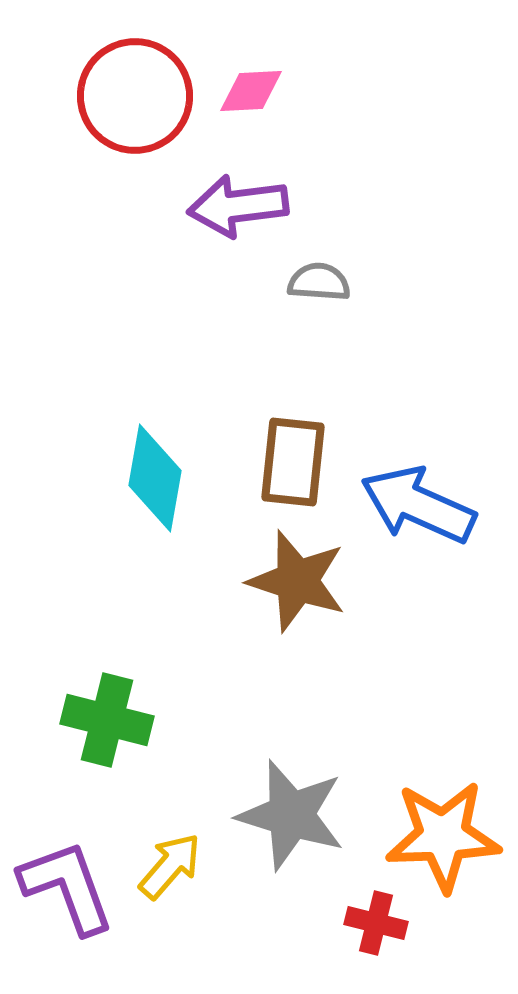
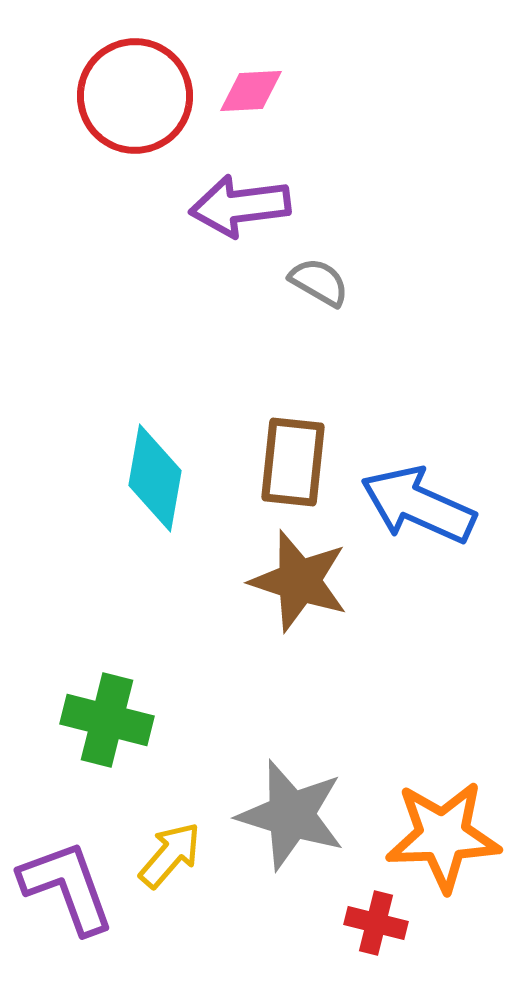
purple arrow: moved 2 px right
gray semicircle: rotated 26 degrees clockwise
brown star: moved 2 px right
yellow arrow: moved 11 px up
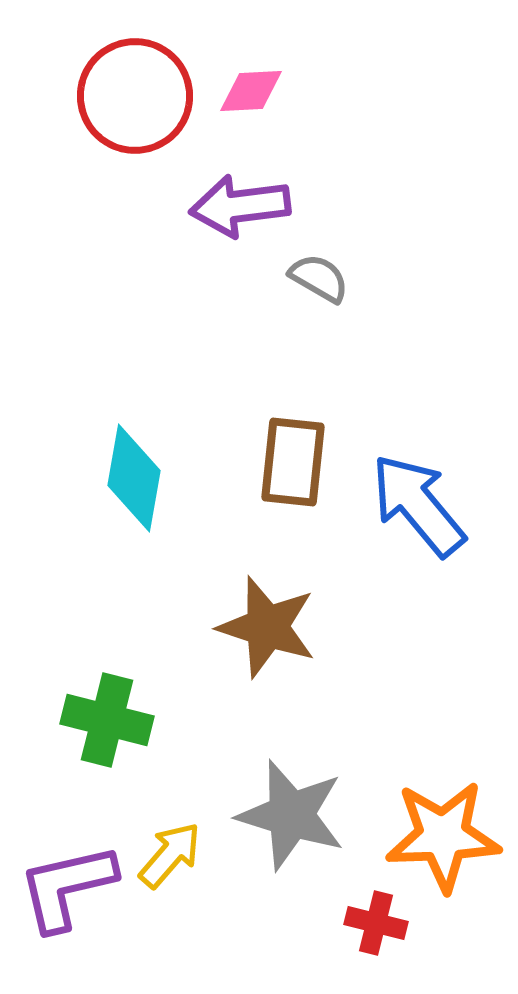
gray semicircle: moved 4 px up
cyan diamond: moved 21 px left
blue arrow: rotated 26 degrees clockwise
brown star: moved 32 px left, 46 px down
purple L-shape: rotated 83 degrees counterclockwise
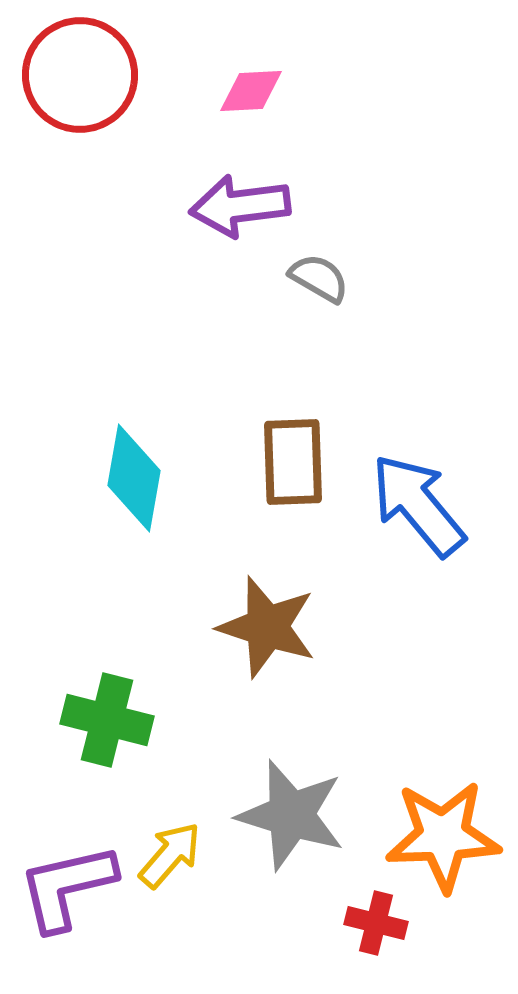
red circle: moved 55 px left, 21 px up
brown rectangle: rotated 8 degrees counterclockwise
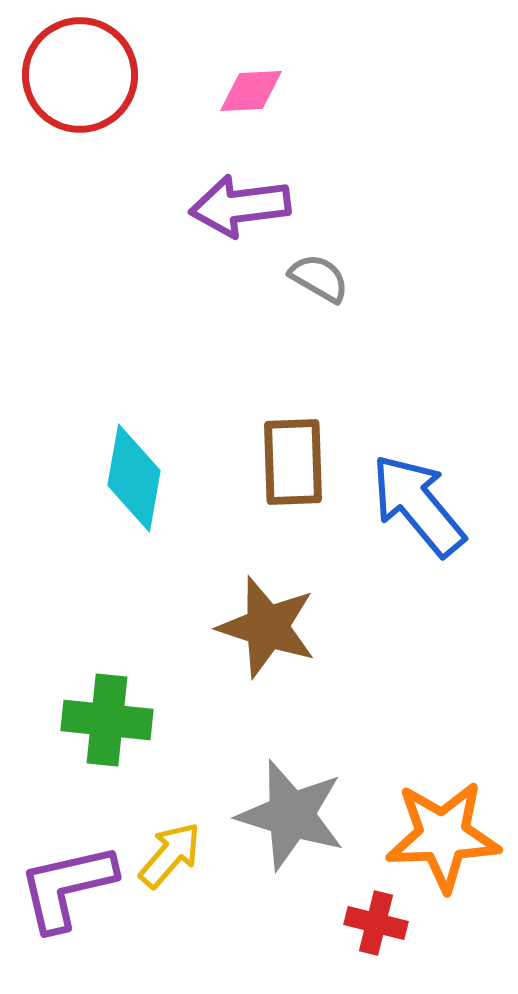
green cross: rotated 8 degrees counterclockwise
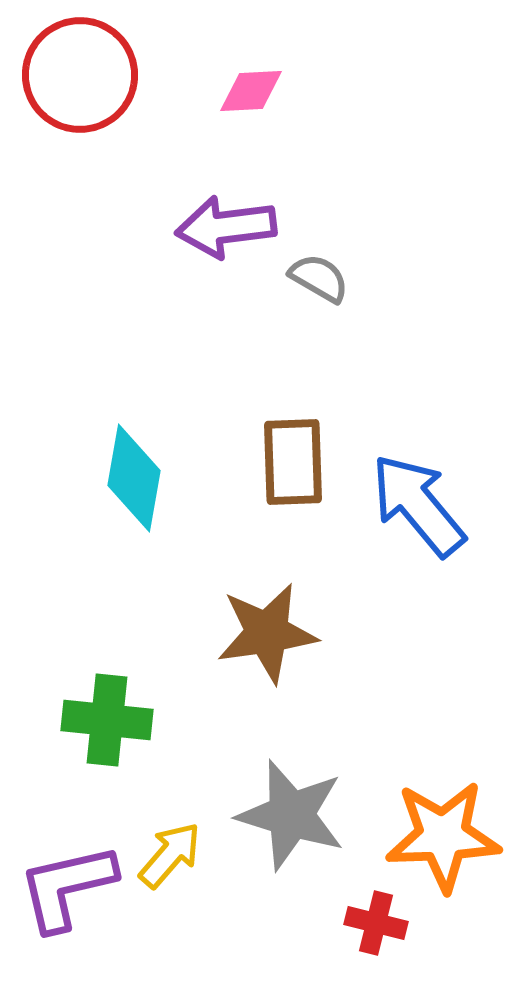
purple arrow: moved 14 px left, 21 px down
brown star: moved 6 px down; rotated 26 degrees counterclockwise
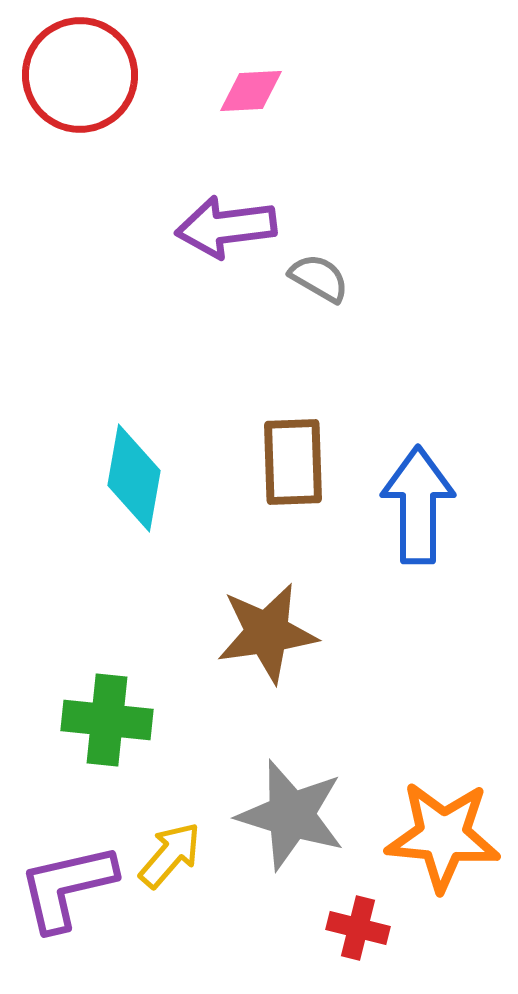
blue arrow: rotated 40 degrees clockwise
orange star: rotated 7 degrees clockwise
red cross: moved 18 px left, 5 px down
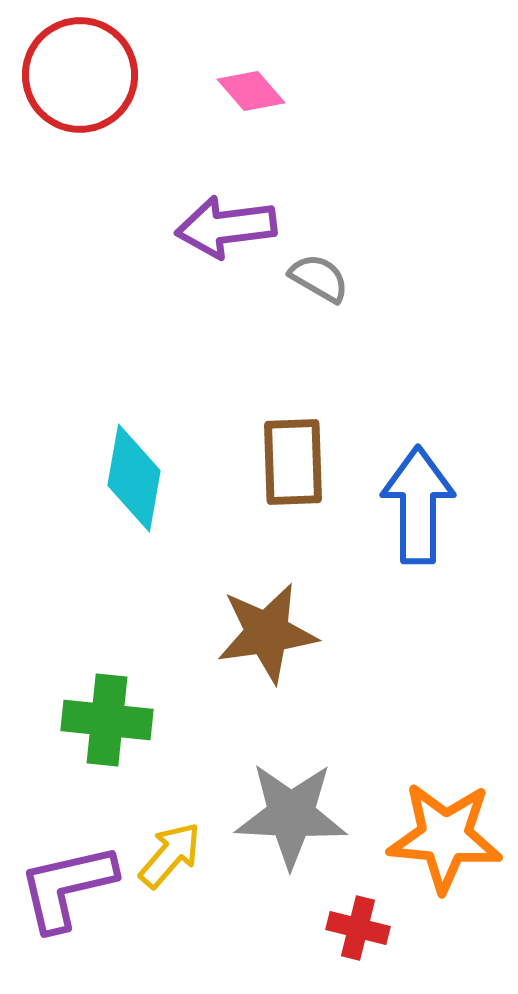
pink diamond: rotated 52 degrees clockwise
gray star: rotated 14 degrees counterclockwise
orange star: moved 2 px right, 1 px down
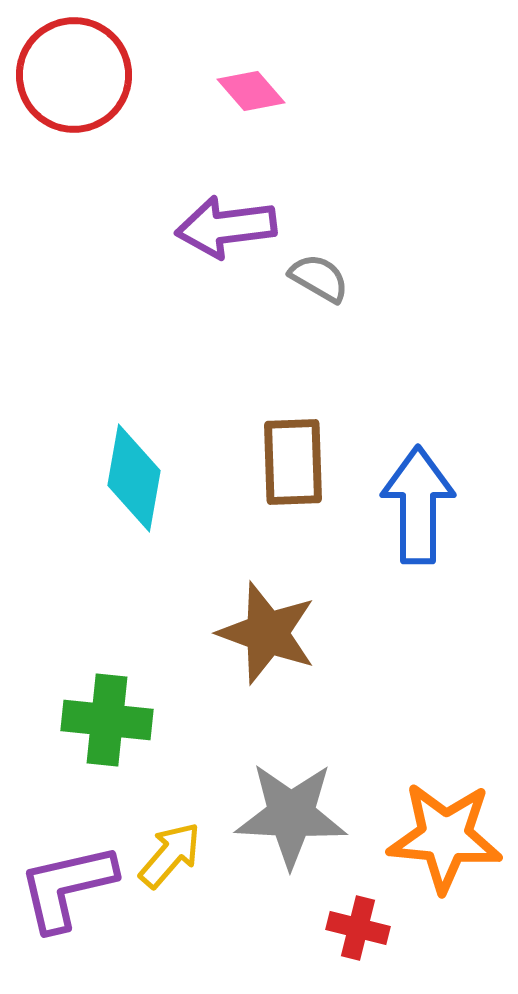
red circle: moved 6 px left
brown star: rotated 28 degrees clockwise
